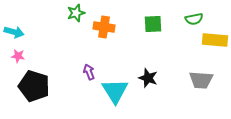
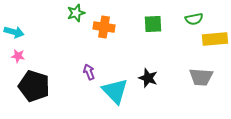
yellow rectangle: moved 1 px up; rotated 10 degrees counterclockwise
gray trapezoid: moved 3 px up
cyan triangle: rotated 12 degrees counterclockwise
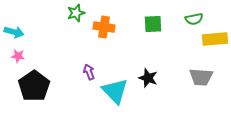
black pentagon: rotated 20 degrees clockwise
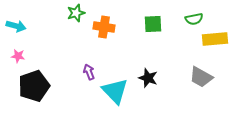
cyan arrow: moved 2 px right, 6 px up
gray trapezoid: rotated 25 degrees clockwise
black pentagon: rotated 16 degrees clockwise
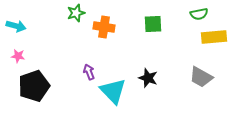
green semicircle: moved 5 px right, 5 px up
yellow rectangle: moved 1 px left, 2 px up
cyan triangle: moved 2 px left
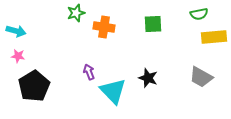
cyan arrow: moved 5 px down
black pentagon: rotated 12 degrees counterclockwise
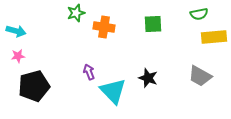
pink star: rotated 16 degrees counterclockwise
gray trapezoid: moved 1 px left, 1 px up
black pentagon: rotated 16 degrees clockwise
